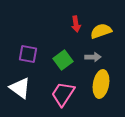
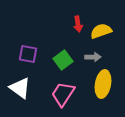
red arrow: moved 2 px right
yellow ellipse: moved 2 px right
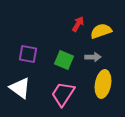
red arrow: rotated 140 degrees counterclockwise
green square: moved 1 px right; rotated 30 degrees counterclockwise
